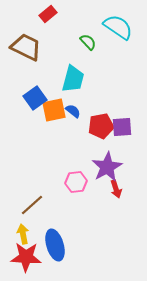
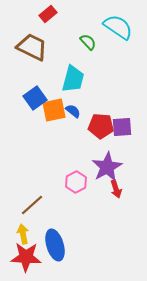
brown trapezoid: moved 6 px right
red pentagon: rotated 15 degrees clockwise
pink hexagon: rotated 20 degrees counterclockwise
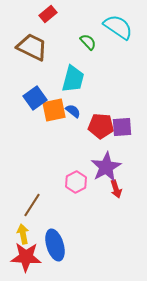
purple star: moved 1 px left
brown line: rotated 15 degrees counterclockwise
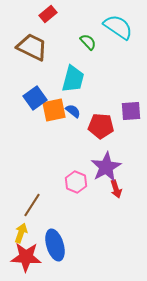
purple square: moved 9 px right, 16 px up
pink hexagon: rotated 10 degrees counterclockwise
yellow arrow: moved 2 px left, 1 px up; rotated 30 degrees clockwise
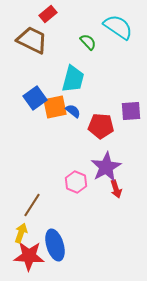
brown trapezoid: moved 7 px up
orange square: moved 1 px right, 3 px up
red star: moved 3 px right, 1 px up
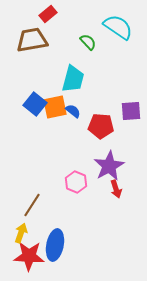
brown trapezoid: rotated 36 degrees counterclockwise
blue square: moved 6 px down; rotated 15 degrees counterclockwise
purple star: moved 3 px right, 1 px up
blue ellipse: rotated 28 degrees clockwise
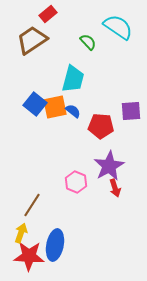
brown trapezoid: rotated 24 degrees counterclockwise
red arrow: moved 1 px left, 1 px up
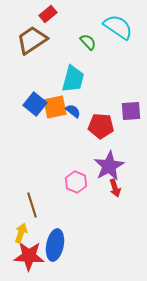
brown line: rotated 50 degrees counterclockwise
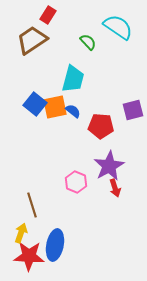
red rectangle: moved 1 px down; rotated 18 degrees counterclockwise
purple square: moved 2 px right, 1 px up; rotated 10 degrees counterclockwise
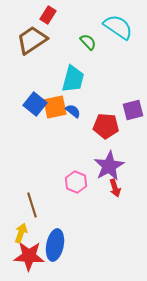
red pentagon: moved 5 px right
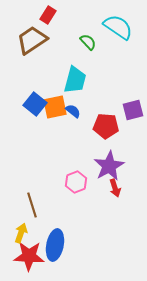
cyan trapezoid: moved 2 px right, 1 px down
pink hexagon: rotated 15 degrees clockwise
